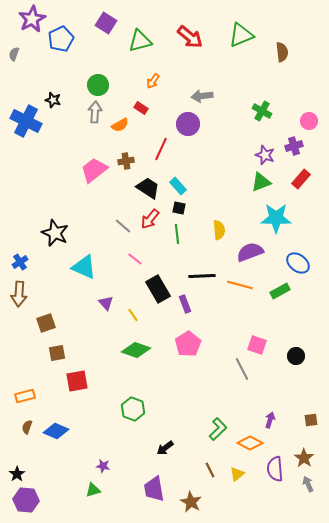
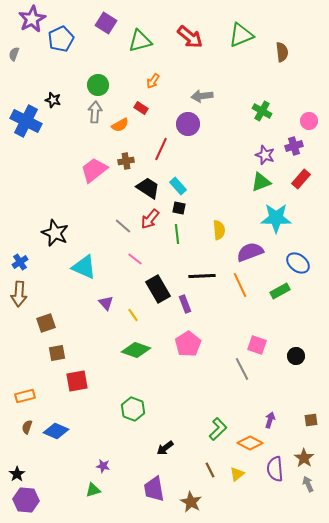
orange line at (240, 285): rotated 50 degrees clockwise
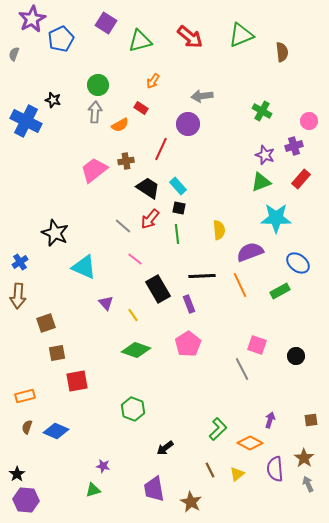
brown arrow at (19, 294): moved 1 px left, 2 px down
purple rectangle at (185, 304): moved 4 px right
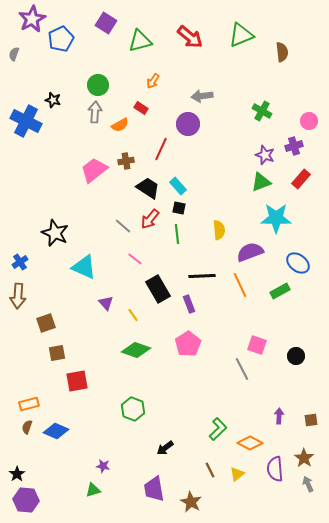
orange rectangle at (25, 396): moved 4 px right, 8 px down
purple arrow at (270, 420): moved 9 px right, 4 px up; rotated 14 degrees counterclockwise
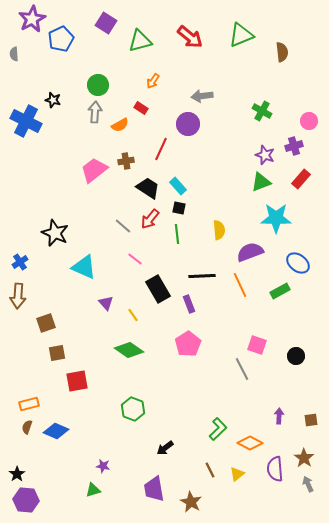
gray semicircle at (14, 54): rotated 24 degrees counterclockwise
green diamond at (136, 350): moved 7 px left; rotated 16 degrees clockwise
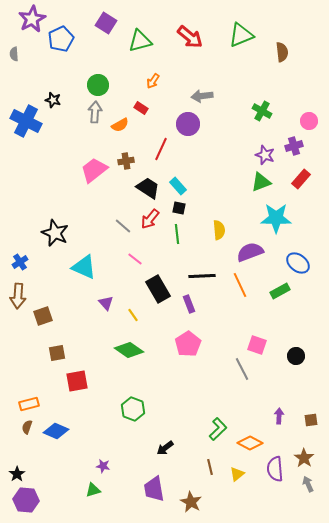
brown square at (46, 323): moved 3 px left, 7 px up
brown line at (210, 470): moved 3 px up; rotated 14 degrees clockwise
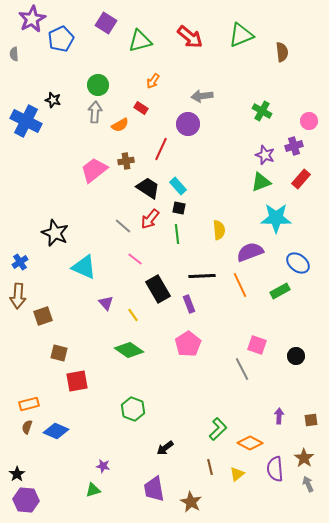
brown square at (57, 353): moved 2 px right; rotated 24 degrees clockwise
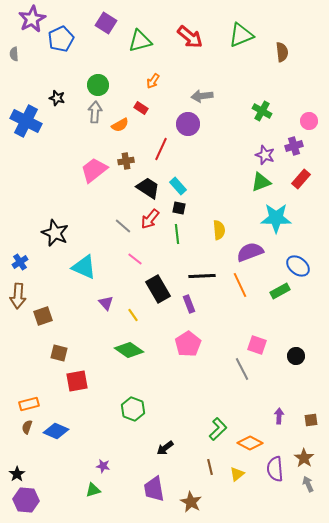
black star at (53, 100): moved 4 px right, 2 px up
blue ellipse at (298, 263): moved 3 px down
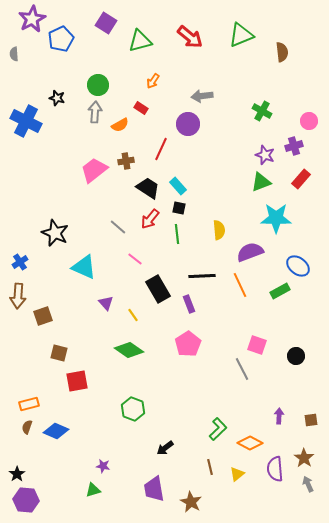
gray line at (123, 226): moved 5 px left, 1 px down
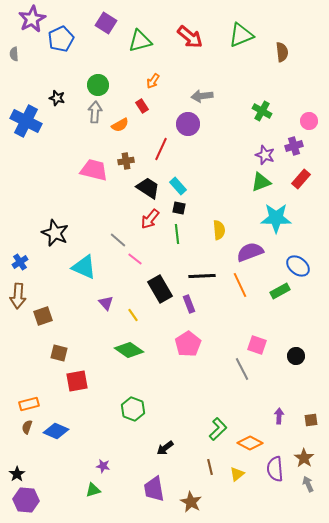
red rectangle at (141, 108): moved 1 px right, 2 px up; rotated 24 degrees clockwise
pink trapezoid at (94, 170): rotated 52 degrees clockwise
gray line at (118, 227): moved 13 px down
black rectangle at (158, 289): moved 2 px right
